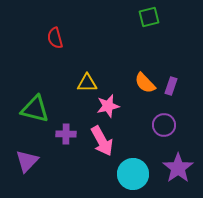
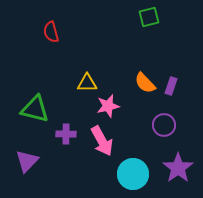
red semicircle: moved 4 px left, 6 px up
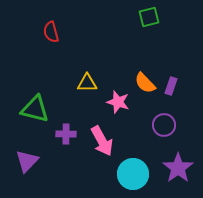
pink star: moved 10 px right, 4 px up; rotated 30 degrees clockwise
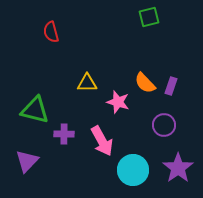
green triangle: moved 1 px down
purple cross: moved 2 px left
cyan circle: moved 4 px up
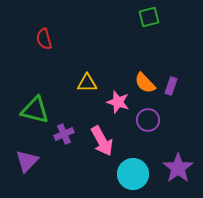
red semicircle: moved 7 px left, 7 px down
purple circle: moved 16 px left, 5 px up
purple cross: rotated 24 degrees counterclockwise
cyan circle: moved 4 px down
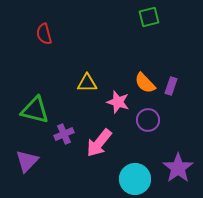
red semicircle: moved 5 px up
pink arrow: moved 3 px left, 2 px down; rotated 68 degrees clockwise
cyan circle: moved 2 px right, 5 px down
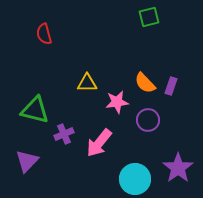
pink star: moved 1 px left; rotated 25 degrees counterclockwise
